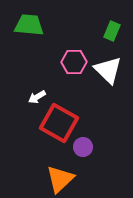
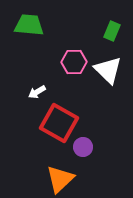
white arrow: moved 5 px up
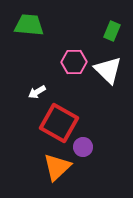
orange triangle: moved 3 px left, 12 px up
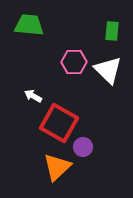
green rectangle: rotated 18 degrees counterclockwise
white arrow: moved 4 px left, 4 px down; rotated 60 degrees clockwise
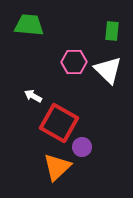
purple circle: moved 1 px left
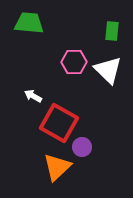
green trapezoid: moved 2 px up
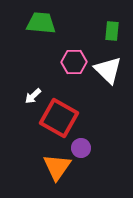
green trapezoid: moved 12 px right
white arrow: rotated 72 degrees counterclockwise
red square: moved 5 px up
purple circle: moved 1 px left, 1 px down
orange triangle: rotated 12 degrees counterclockwise
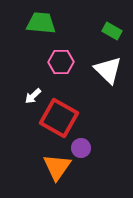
green rectangle: rotated 66 degrees counterclockwise
pink hexagon: moved 13 px left
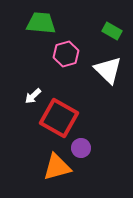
pink hexagon: moved 5 px right, 8 px up; rotated 15 degrees counterclockwise
orange triangle: rotated 40 degrees clockwise
